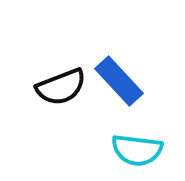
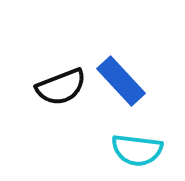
blue rectangle: moved 2 px right
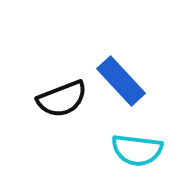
black semicircle: moved 1 px right, 12 px down
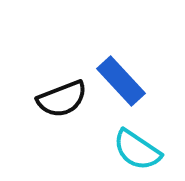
cyan semicircle: rotated 27 degrees clockwise
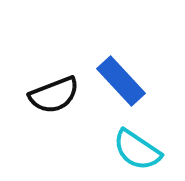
black semicircle: moved 8 px left, 4 px up
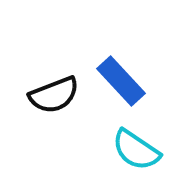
cyan semicircle: moved 1 px left
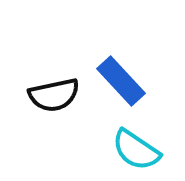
black semicircle: rotated 9 degrees clockwise
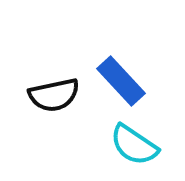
cyan semicircle: moved 2 px left, 5 px up
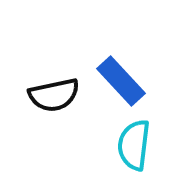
cyan semicircle: rotated 63 degrees clockwise
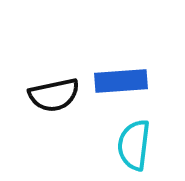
blue rectangle: rotated 51 degrees counterclockwise
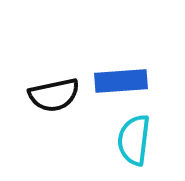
cyan semicircle: moved 5 px up
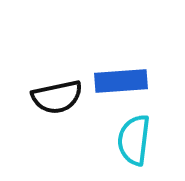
black semicircle: moved 3 px right, 2 px down
